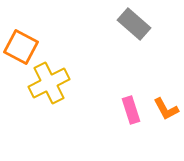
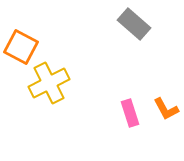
pink rectangle: moved 1 px left, 3 px down
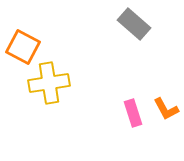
orange square: moved 2 px right
yellow cross: rotated 18 degrees clockwise
pink rectangle: moved 3 px right
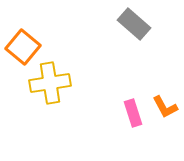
orange square: rotated 12 degrees clockwise
yellow cross: moved 1 px right
orange L-shape: moved 1 px left, 2 px up
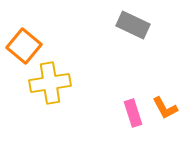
gray rectangle: moved 1 px left, 1 px down; rotated 16 degrees counterclockwise
orange square: moved 1 px right, 1 px up
orange L-shape: moved 1 px down
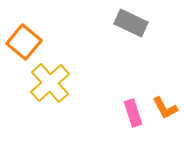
gray rectangle: moved 2 px left, 2 px up
orange square: moved 4 px up
yellow cross: rotated 33 degrees counterclockwise
